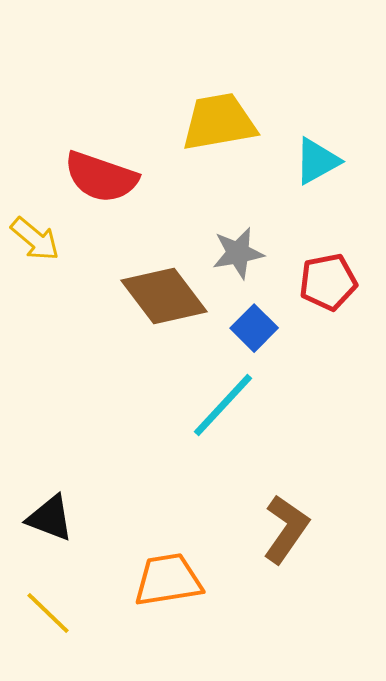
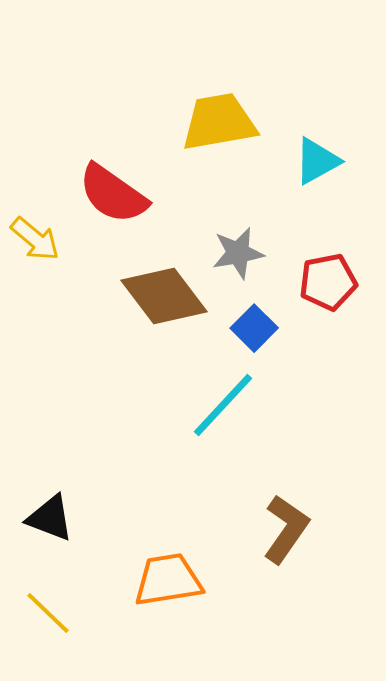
red semicircle: moved 12 px right, 17 px down; rotated 16 degrees clockwise
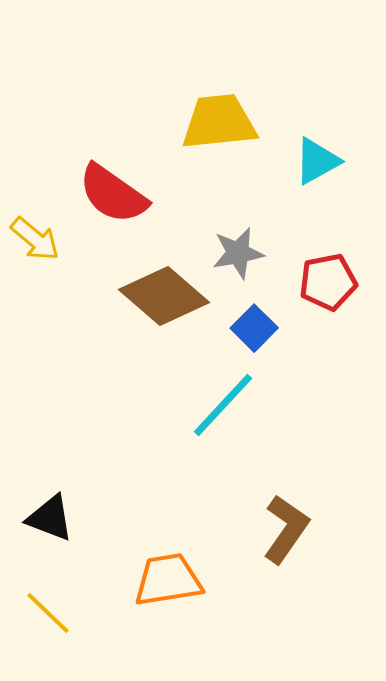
yellow trapezoid: rotated 4 degrees clockwise
brown diamond: rotated 12 degrees counterclockwise
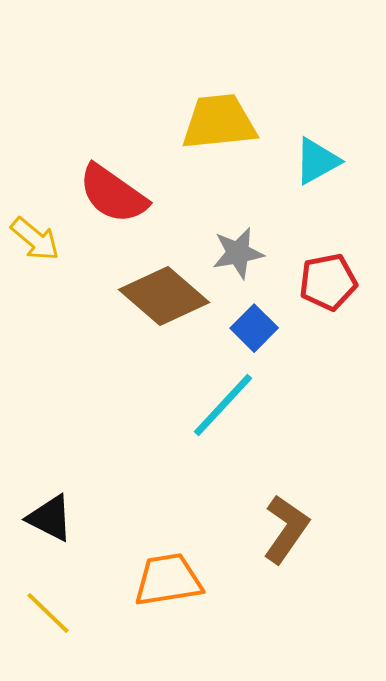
black triangle: rotated 6 degrees clockwise
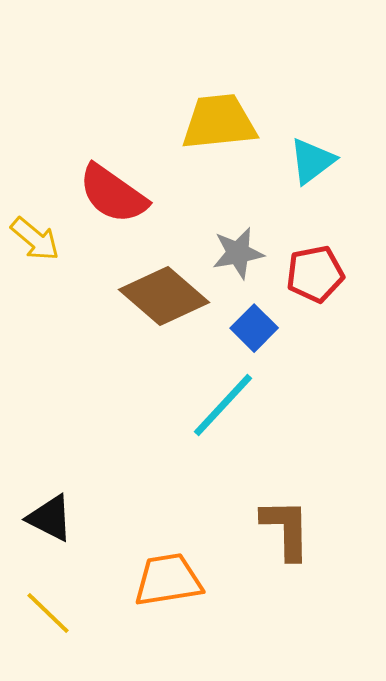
cyan triangle: moved 5 px left; rotated 8 degrees counterclockwise
red pentagon: moved 13 px left, 8 px up
brown L-shape: rotated 36 degrees counterclockwise
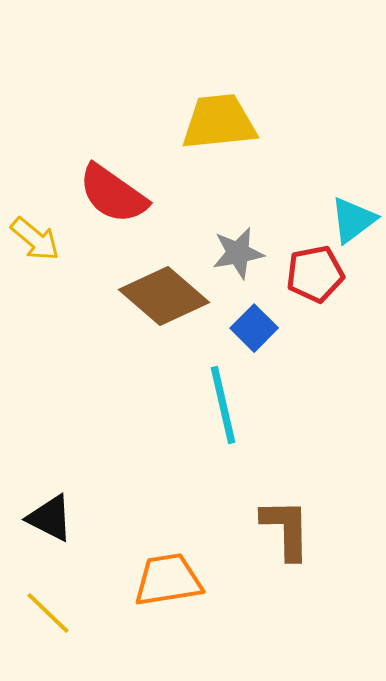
cyan triangle: moved 41 px right, 59 px down
cyan line: rotated 56 degrees counterclockwise
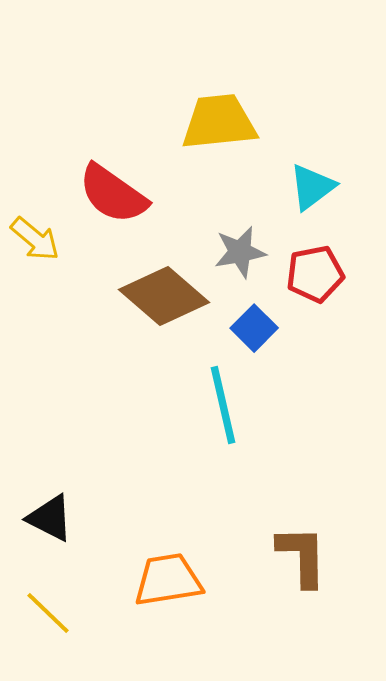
cyan triangle: moved 41 px left, 33 px up
gray star: moved 2 px right, 1 px up
brown L-shape: moved 16 px right, 27 px down
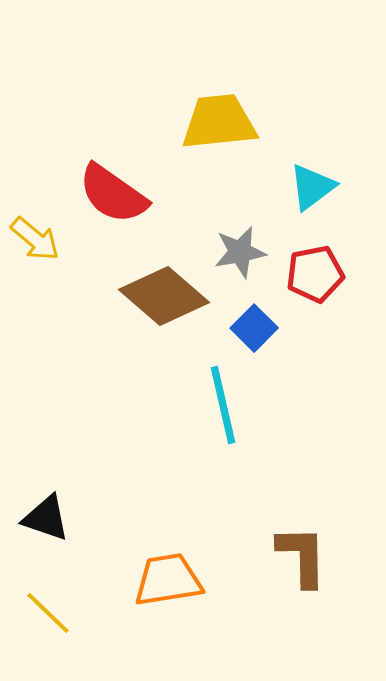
black triangle: moved 4 px left; rotated 8 degrees counterclockwise
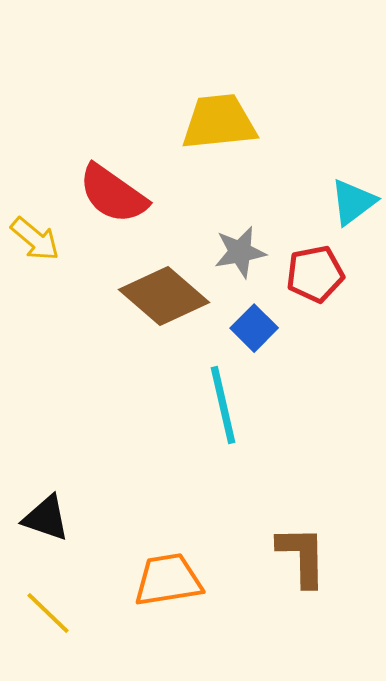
cyan triangle: moved 41 px right, 15 px down
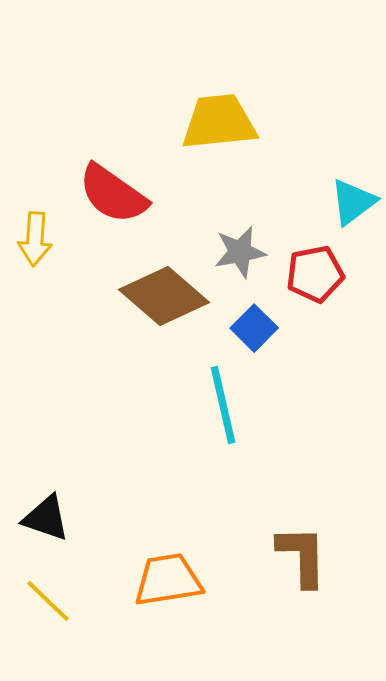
yellow arrow: rotated 54 degrees clockwise
yellow line: moved 12 px up
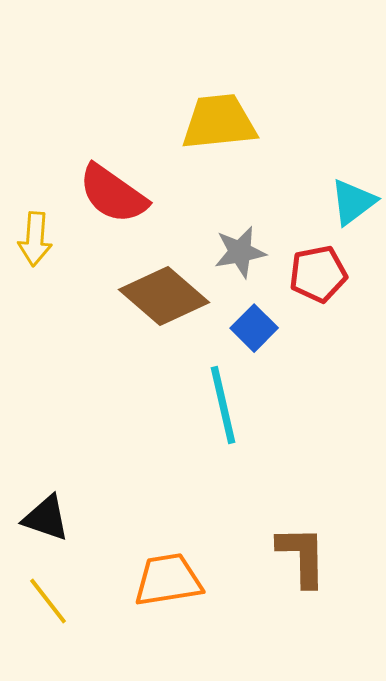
red pentagon: moved 3 px right
yellow line: rotated 8 degrees clockwise
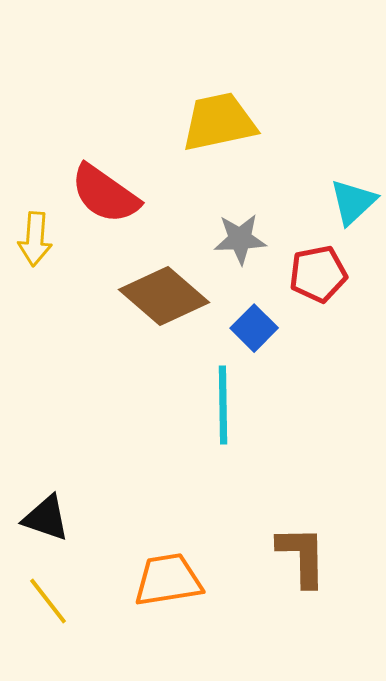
yellow trapezoid: rotated 6 degrees counterclockwise
red semicircle: moved 8 px left
cyan triangle: rotated 6 degrees counterclockwise
gray star: moved 13 px up; rotated 8 degrees clockwise
cyan line: rotated 12 degrees clockwise
